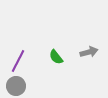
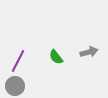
gray circle: moved 1 px left
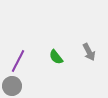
gray arrow: rotated 78 degrees clockwise
gray circle: moved 3 px left
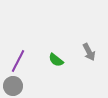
green semicircle: moved 3 px down; rotated 14 degrees counterclockwise
gray circle: moved 1 px right
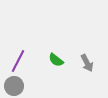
gray arrow: moved 2 px left, 11 px down
gray circle: moved 1 px right
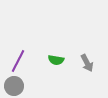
green semicircle: rotated 28 degrees counterclockwise
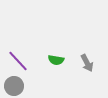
purple line: rotated 70 degrees counterclockwise
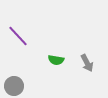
purple line: moved 25 px up
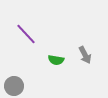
purple line: moved 8 px right, 2 px up
gray arrow: moved 2 px left, 8 px up
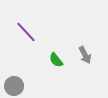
purple line: moved 2 px up
green semicircle: rotated 42 degrees clockwise
